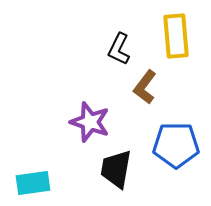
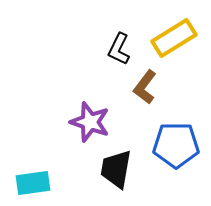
yellow rectangle: moved 2 px left, 2 px down; rotated 63 degrees clockwise
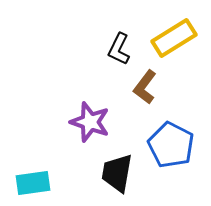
blue pentagon: moved 5 px left; rotated 27 degrees clockwise
black trapezoid: moved 1 px right, 4 px down
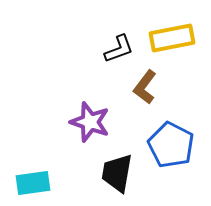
yellow rectangle: moved 2 px left; rotated 21 degrees clockwise
black L-shape: rotated 136 degrees counterclockwise
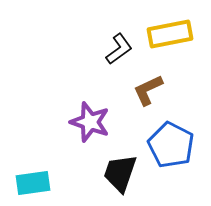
yellow rectangle: moved 2 px left, 4 px up
black L-shape: rotated 16 degrees counterclockwise
brown L-shape: moved 3 px right, 3 px down; rotated 28 degrees clockwise
black trapezoid: moved 3 px right; rotated 9 degrees clockwise
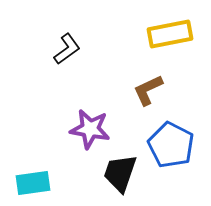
black L-shape: moved 52 px left
purple star: moved 7 px down; rotated 9 degrees counterclockwise
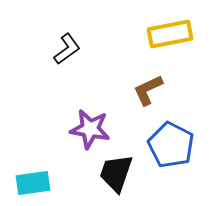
black trapezoid: moved 4 px left
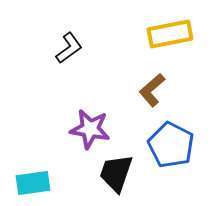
black L-shape: moved 2 px right, 1 px up
brown L-shape: moved 4 px right; rotated 16 degrees counterclockwise
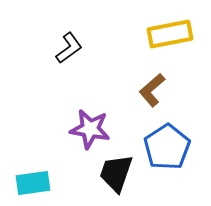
blue pentagon: moved 4 px left, 2 px down; rotated 12 degrees clockwise
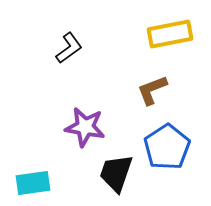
brown L-shape: rotated 20 degrees clockwise
purple star: moved 5 px left, 2 px up
